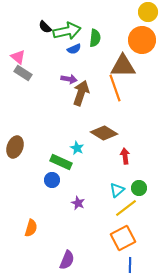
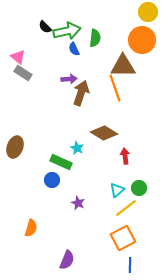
blue semicircle: rotated 88 degrees clockwise
purple arrow: rotated 14 degrees counterclockwise
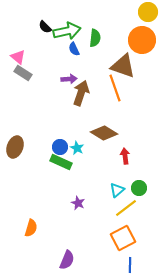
brown triangle: rotated 20 degrees clockwise
blue circle: moved 8 px right, 33 px up
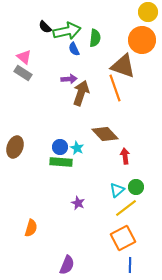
pink triangle: moved 6 px right
brown diamond: moved 1 px right, 1 px down; rotated 16 degrees clockwise
green rectangle: rotated 20 degrees counterclockwise
green circle: moved 3 px left, 1 px up
purple semicircle: moved 5 px down
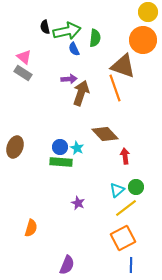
black semicircle: rotated 32 degrees clockwise
orange circle: moved 1 px right
blue line: moved 1 px right
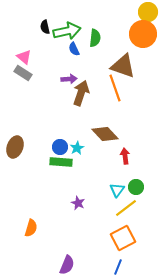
orange circle: moved 6 px up
cyan star: rotated 16 degrees clockwise
cyan triangle: rotated 14 degrees counterclockwise
blue line: moved 13 px left, 2 px down; rotated 21 degrees clockwise
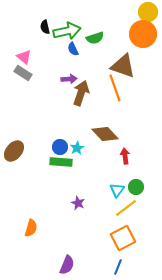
green semicircle: rotated 66 degrees clockwise
blue semicircle: moved 1 px left
brown ellipse: moved 1 px left, 4 px down; rotated 20 degrees clockwise
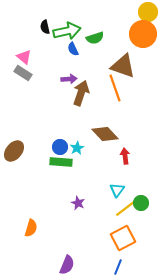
green circle: moved 5 px right, 16 px down
